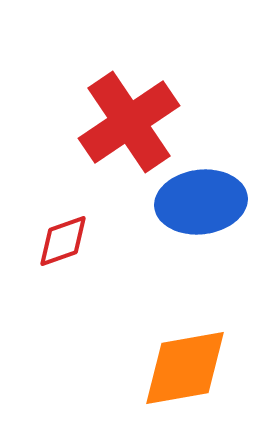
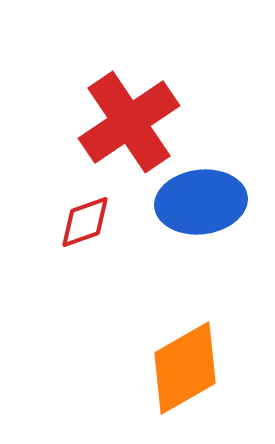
red diamond: moved 22 px right, 19 px up
orange diamond: rotated 20 degrees counterclockwise
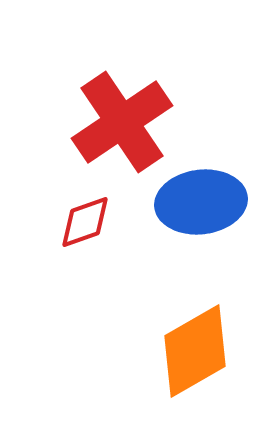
red cross: moved 7 px left
orange diamond: moved 10 px right, 17 px up
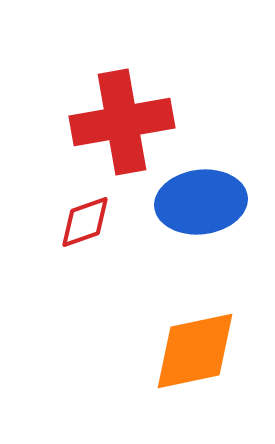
red cross: rotated 24 degrees clockwise
orange diamond: rotated 18 degrees clockwise
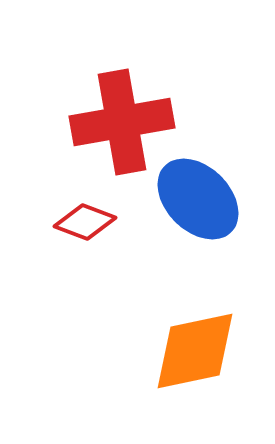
blue ellipse: moved 3 px left, 3 px up; rotated 52 degrees clockwise
red diamond: rotated 40 degrees clockwise
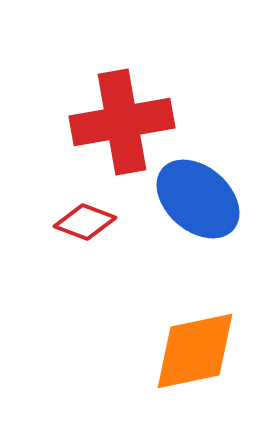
blue ellipse: rotated 4 degrees counterclockwise
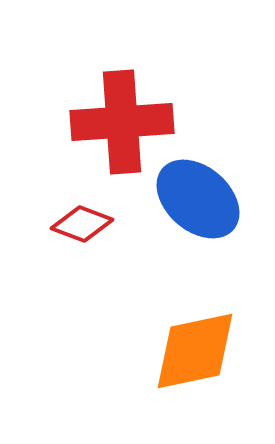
red cross: rotated 6 degrees clockwise
red diamond: moved 3 px left, 2 px down
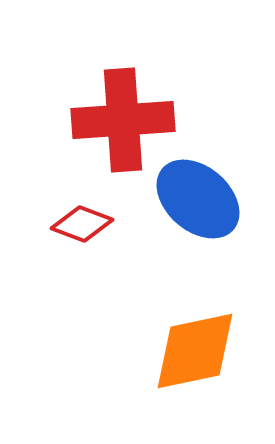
red cross: moved 1 px right, 2 px up
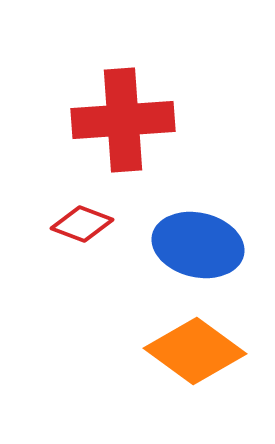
blue ellipse: moved 46 px down; rotated 28 degrees counterclockwise
orange diamond: rotated 48 degrees clockwise
